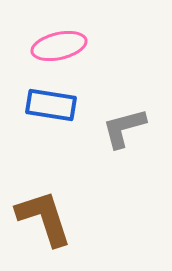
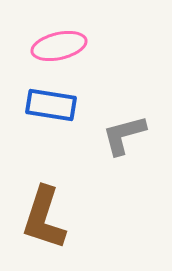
gray L-shape: moved 7 px down
brown L-shape: rotated 144 degrees counterclockwise
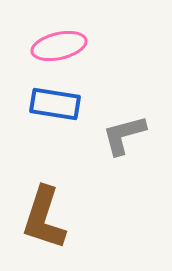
blue rectangle: moved 4 px right, 1 px up
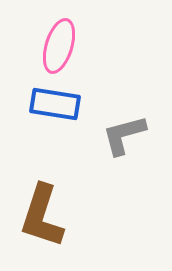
pink ellipse: rotated 60 degrees counterclockwise
brown L-shape: moved 2 px left, 2 px up
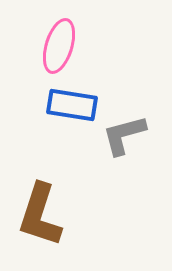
blue rectangle: moved 17 px right, 1 px down
brown L-shape: moved 2 px left, 1 px up
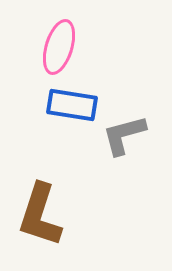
pink ellipse: moved 1 px down
